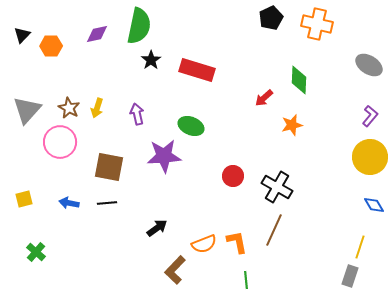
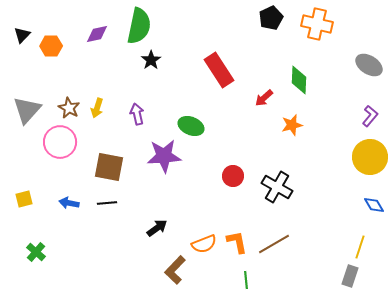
red rectangle: moved 22 px right; rotated 40 degrees clockwise
brown line: moved 14 px down; rotated 36 degrees clockwise
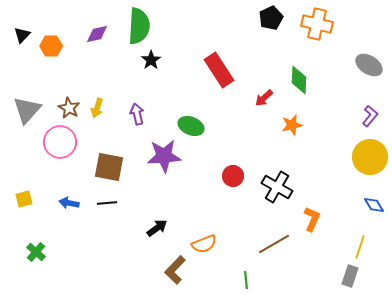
green semicircle: rotated 9 degrees counterclockwise
orange L-shape: moved 75 px right, 23 px up; rotated 35 degrees clockwise
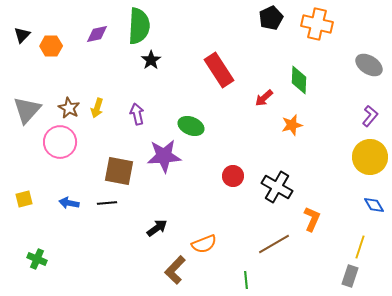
brown square: moved 10 px right, 4 px down
green cross: moved 1 px right, 7 px down; rotated 18 degrees counterclockwise
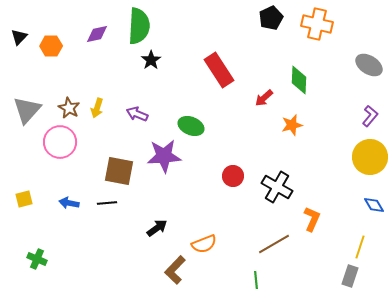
black triangle: moved 3 px left, 2 px down
purple arrow: rotated 55 degrees counterclockwise
green line: moved 10 px right
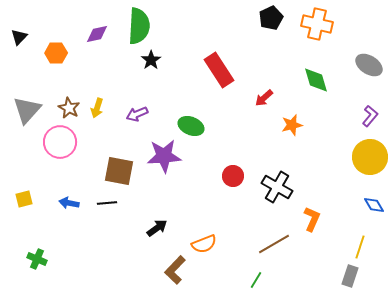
orange hexagon: moved 5 px right, 7 px down
green diamond: moved 17 px right; rotated 20 degrees counterclockwise
purple arrow: rotated 45 degrees counterclockwise
green line: rotated 36 degrees clockwise
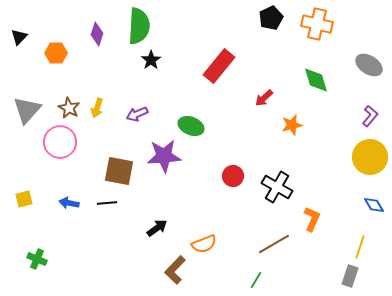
purple diamond: rotated 60 degrees counterclockwise
red rectangle: moved 4 px up; rotated 72 degrees clockwise
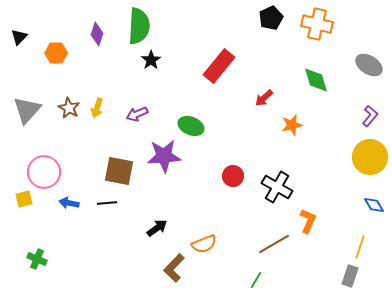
pink circle: moved 16 px left, 30 px down
orange L-shape: moved 4 px left, 2 px down
brown L-shape: moved 1 px left, 2 px up
